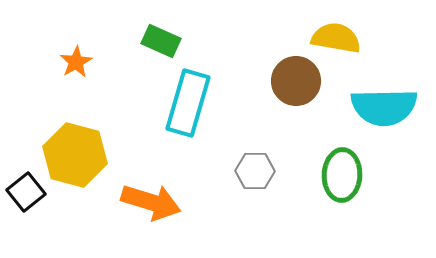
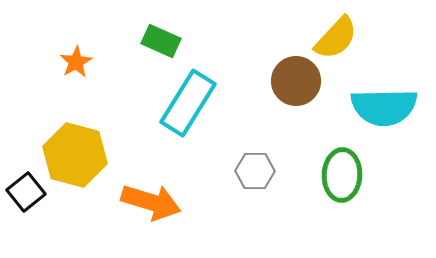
yellow semicircle: rotated 123 degrees clockwise
cyan rectangle: rotated 16 degrees clockwise
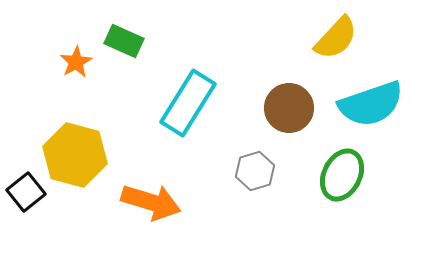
green rectangle: moved 37 px left
brown circle: moved 7 px left, 27 px down
cyan semicircle: moved 13 px left, 3 px up; rotated 18 degrees counterclockwise
gray hexagon: rotated 18 degrees counterclockwise
green ellipse: rotated 24 degrees clockwise
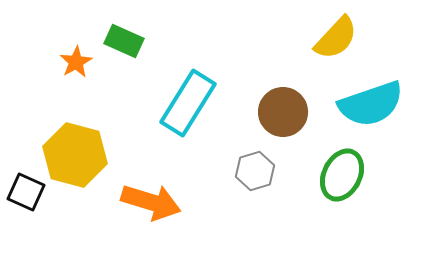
brown circle: moved 6 px left, 4 px down
black square: rotated 27 degrees counterclockwise
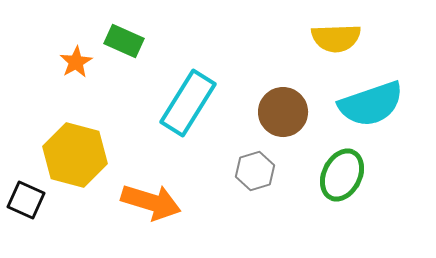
yellow semicircle: rotated 45 degrees clockwise
black square: moved 8 px down
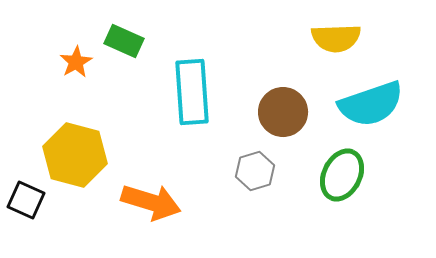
cyan rectangle: moved 4 px right, 11 px up; rotated 36 degrees counterclockwise
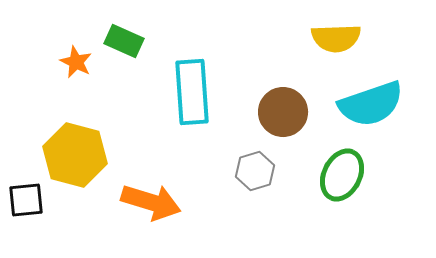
orange star: rotated 16 degrees counterclockwise
black square: rotated 30 degrees counterclockwise
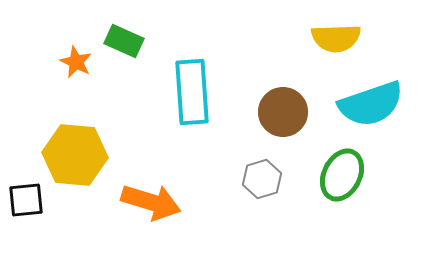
yellow hexagon: rotated 10 degrees counterclockwise
gray hexagon: moved 7 px right, 8 px down
